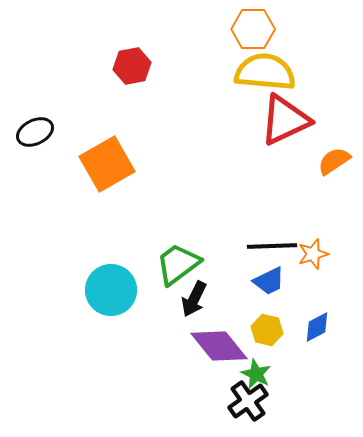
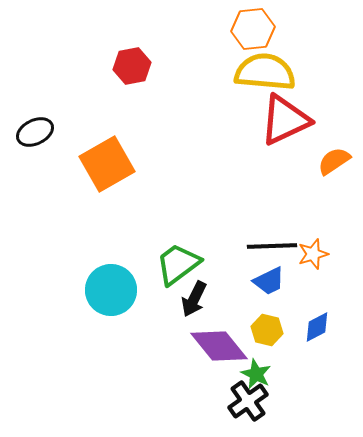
orange hexagon: rotated 6 degrees counterclockwise
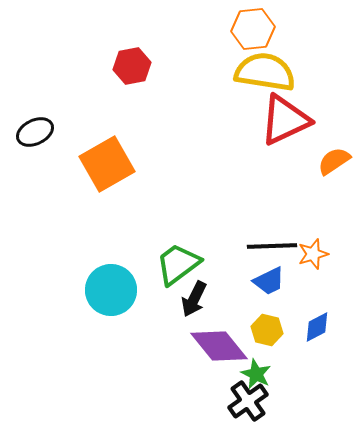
yellow semicircle: rotated 4 degrees clockwise
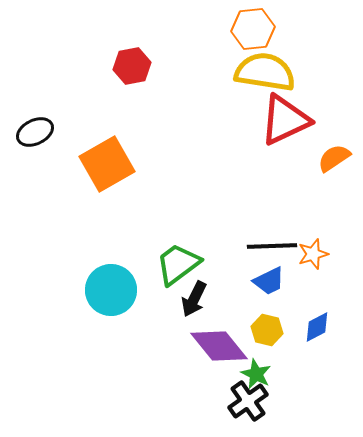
orange semicircle: moved 3 px up
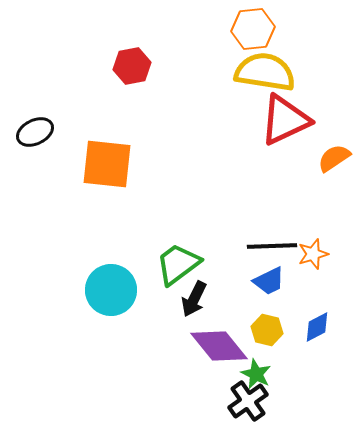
orange square: rotated 36 degrees clockwise
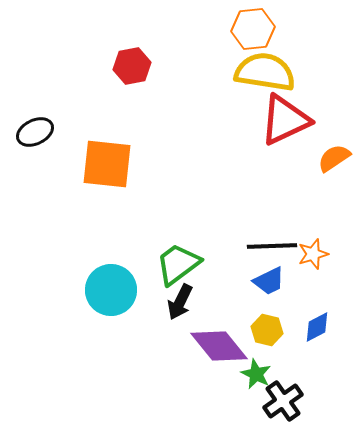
black arrow: moved 14 px left, 3 px down
black cross: moved 35 px right
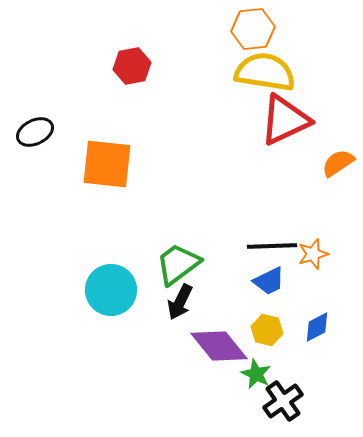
orange semicircle: moved 4 px right, 5 px down
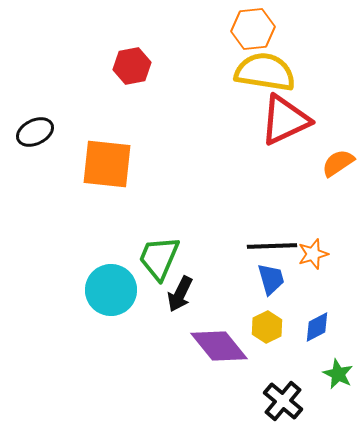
green trapezoid: moved 19 px left, 6 px up; rotated 30 degrees counterclockwise
blue trapezoid: moved 2 px right, 2 px up; rotated 80 degrees counterclockwise
black arrow: moved 8 px up
yellow hexagon: moved 3 px up; rotated 20 degrees clockwise
green star: moved 82 px right
black cross: rotated 15 degrees counterclockwise
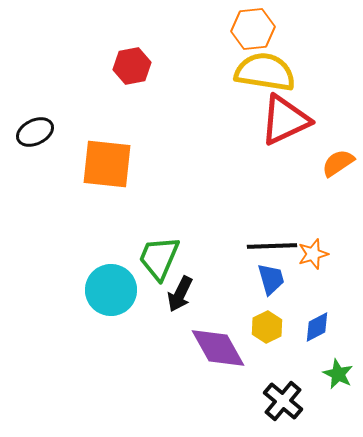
purple diamond: moved 1 px left, 2 px down; rotated 10 degrees clockwise
